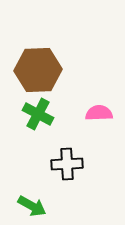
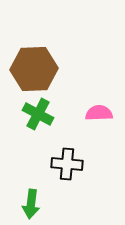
brown hexagon: moved 4 px left, 1 px up
black cross: rotated 8 degrees clockwise
green arrow: moved 1 px left, 2 px up; rotated 68 degrees clockwise
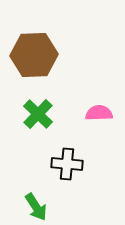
brown hexagon: moved 14 px up
green cross: rotated 16 degrees clockwise
green arrow: moved 5 px right, 3 px down; rotated 40 degrees counterclockwise
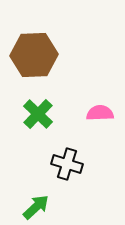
pink semicircle: moved 1 px right
black cross: rotated 12 degrees clockwise
green arrow: rotated 100 degrees counterclockwise
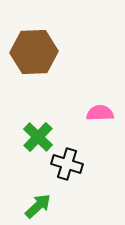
brown hexagon: moved 3 px up
green cross: moved 23 px down
green arrow: moved 2 px right, 1 px up
